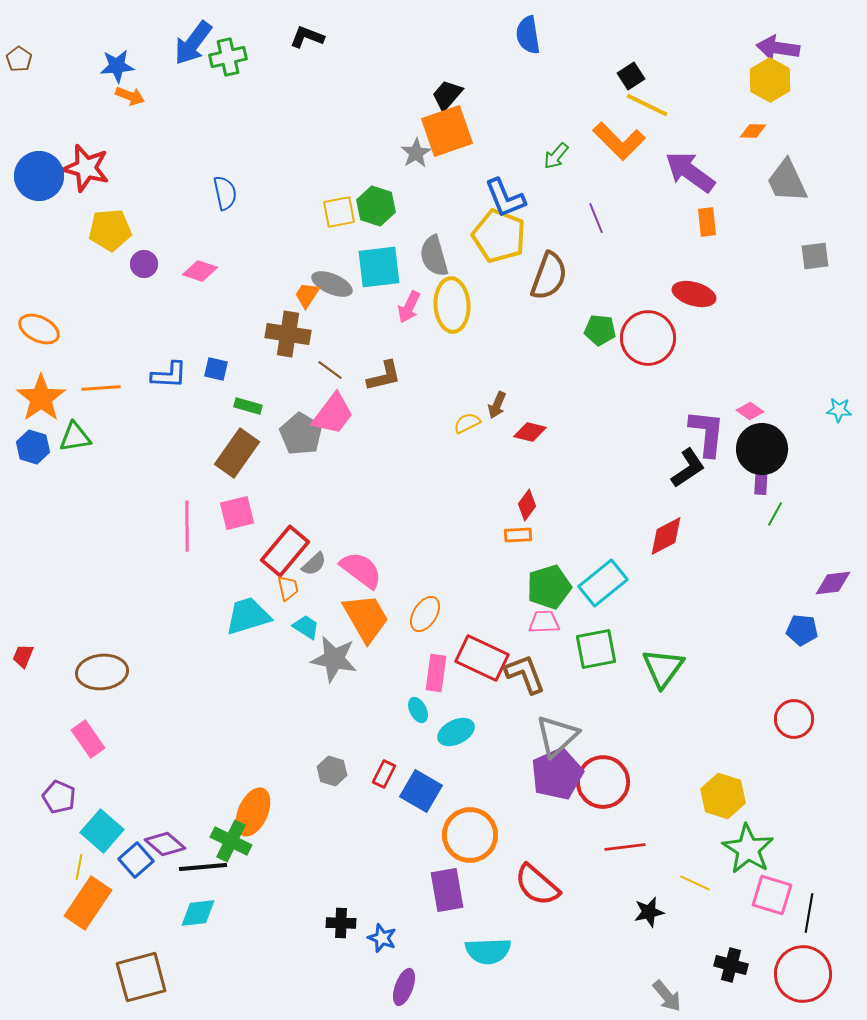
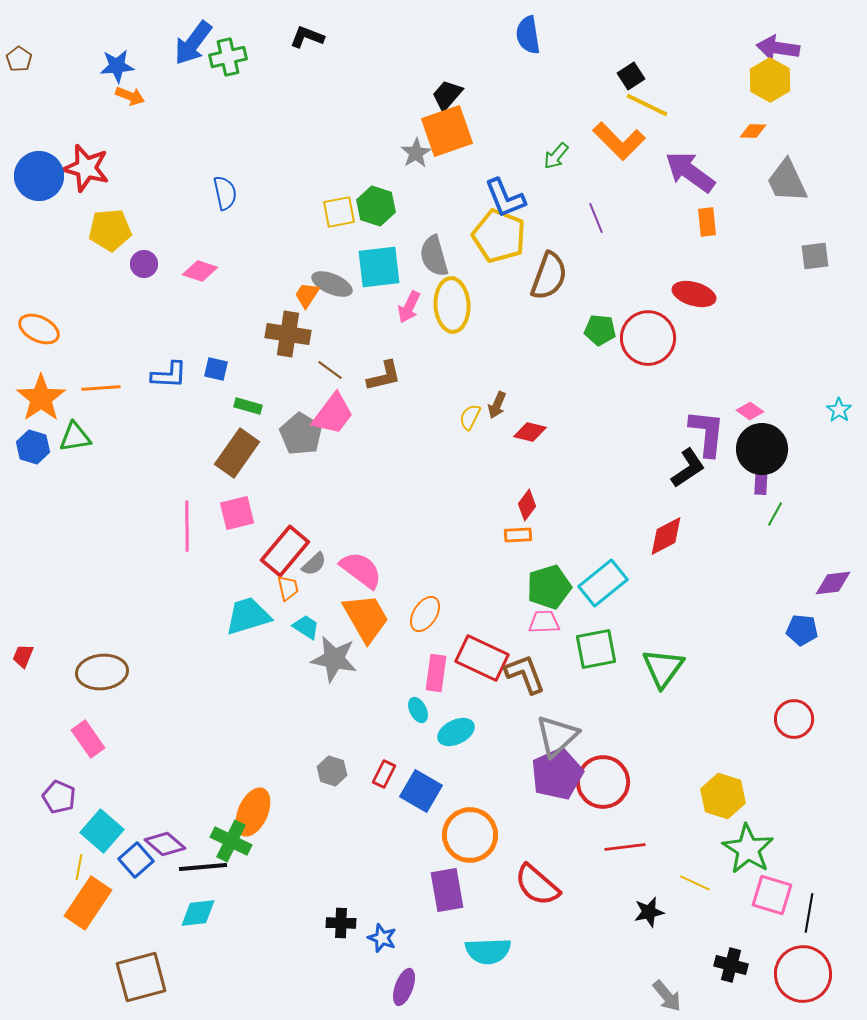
cyan star at (839, 410): rotated 30 degrees clockwise
yellow semicircle at (467, 423): moved 3 px right, 6 px up; rotated 36 degrees counterclockwise
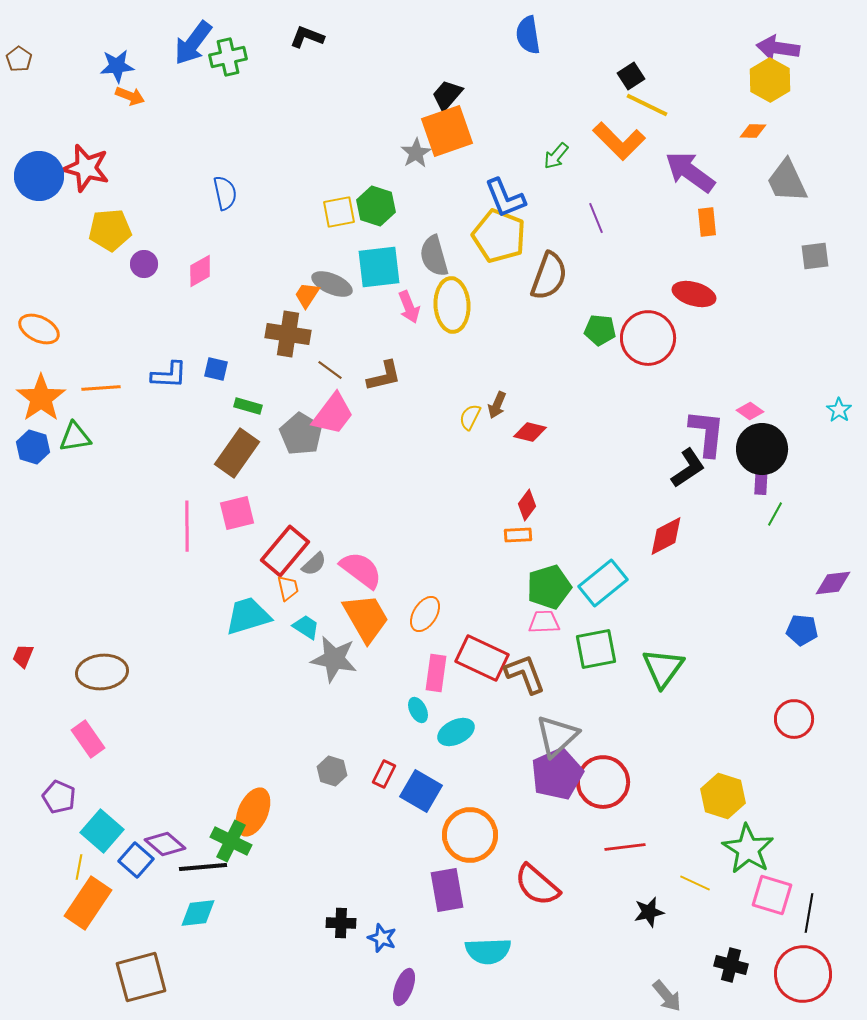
pink diamond at (200, 271): rotated 48 degrees counterclockwise
pink arrow at (409, 307): rotated 48 degrees counterclockwise
blue square at (136, 860): rotated 8 degrees counterclockwise
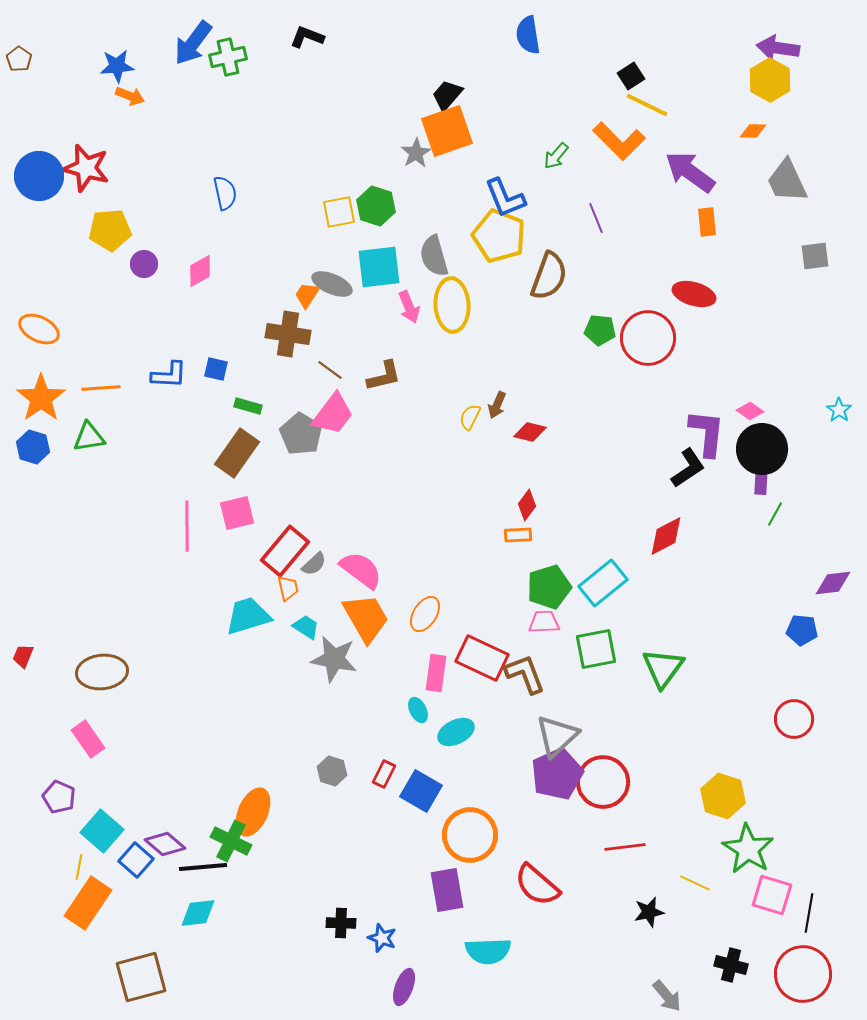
green triangle at (75, 437): moved 14 px right
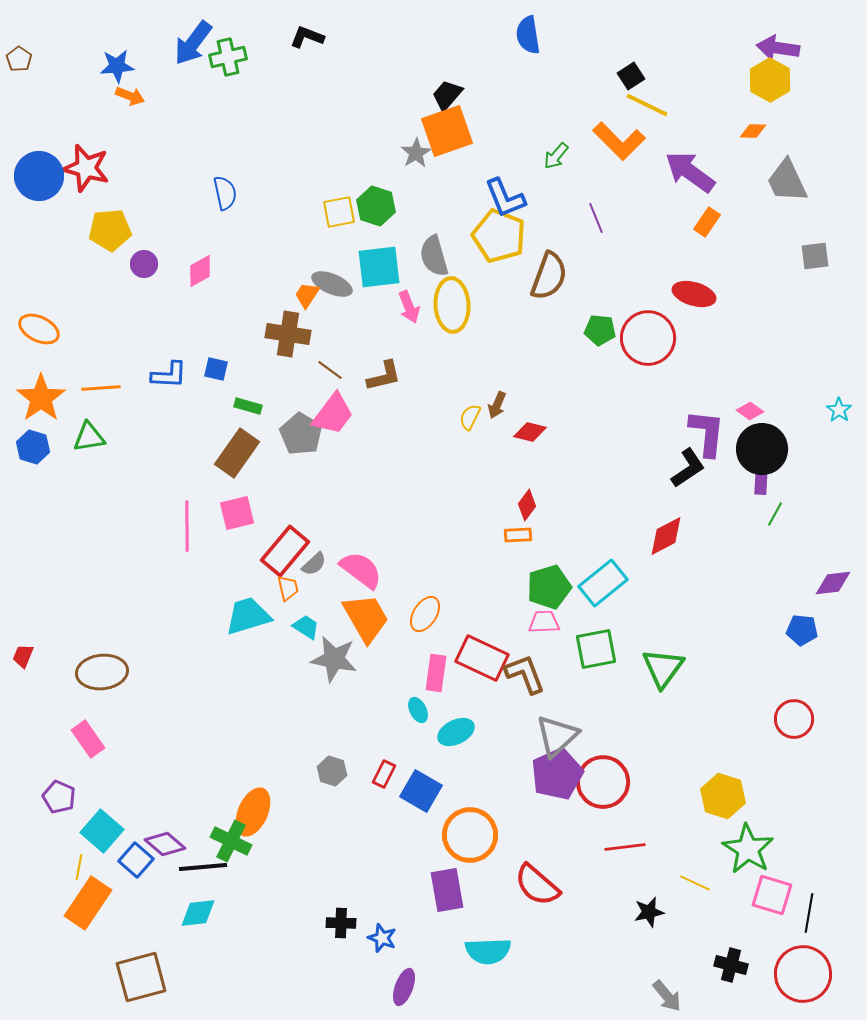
orange rectangle at (707, 222): rotated 40 degrees clockwise
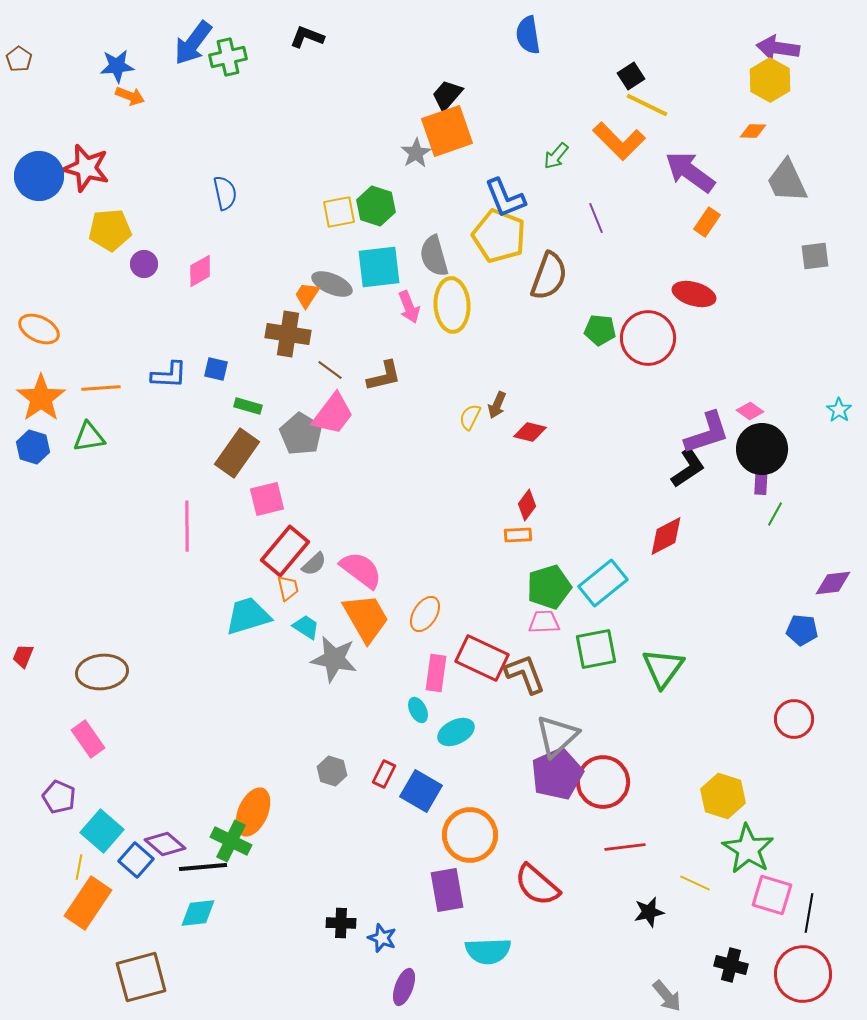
purple L-shape at (707, 433): rotated 66 degrees clockwise
pink square at (237, 513): moved 30 px right, 14 px up
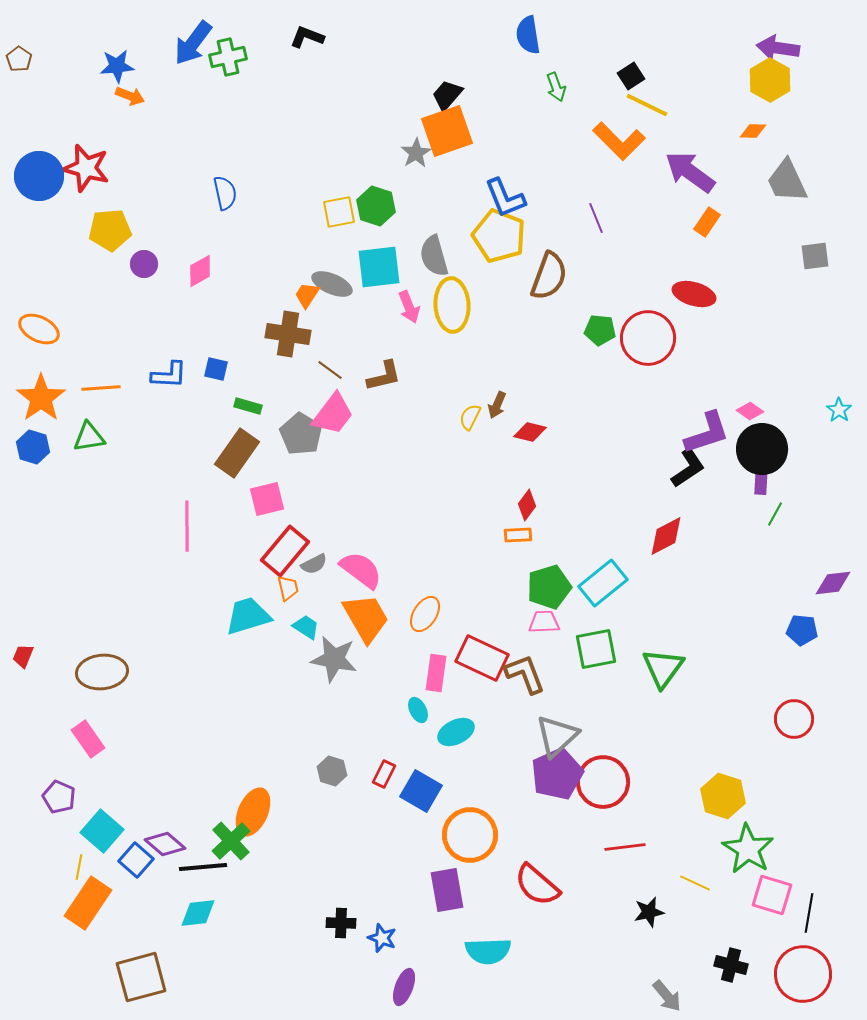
green arrow at (556, 156): moved 69 px up; rotated 60 degrees counterclockwise
gray semicircle at (314, 564): rotated 16 degrees clockwise
green cross at (231, 841): rotated 21 degrees clockwise
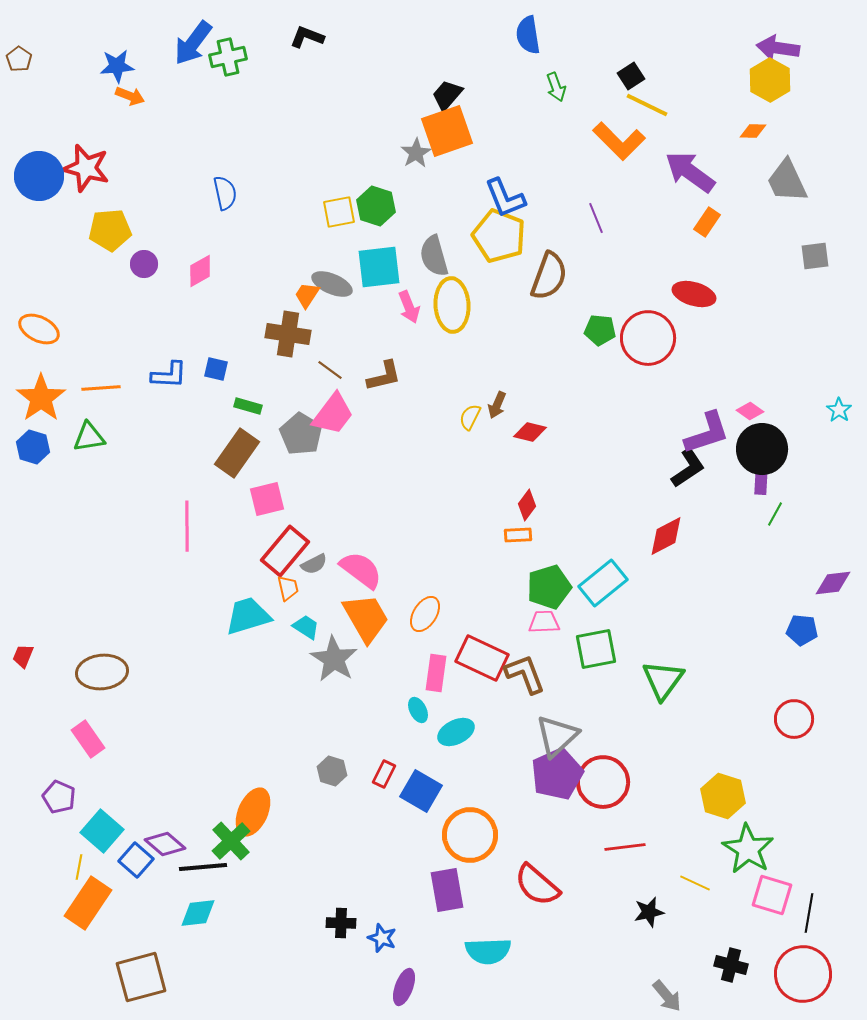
gray star at (334, 659): rotated 21 degrees clockwise
green triangle at (663, 668): moved 12 px down
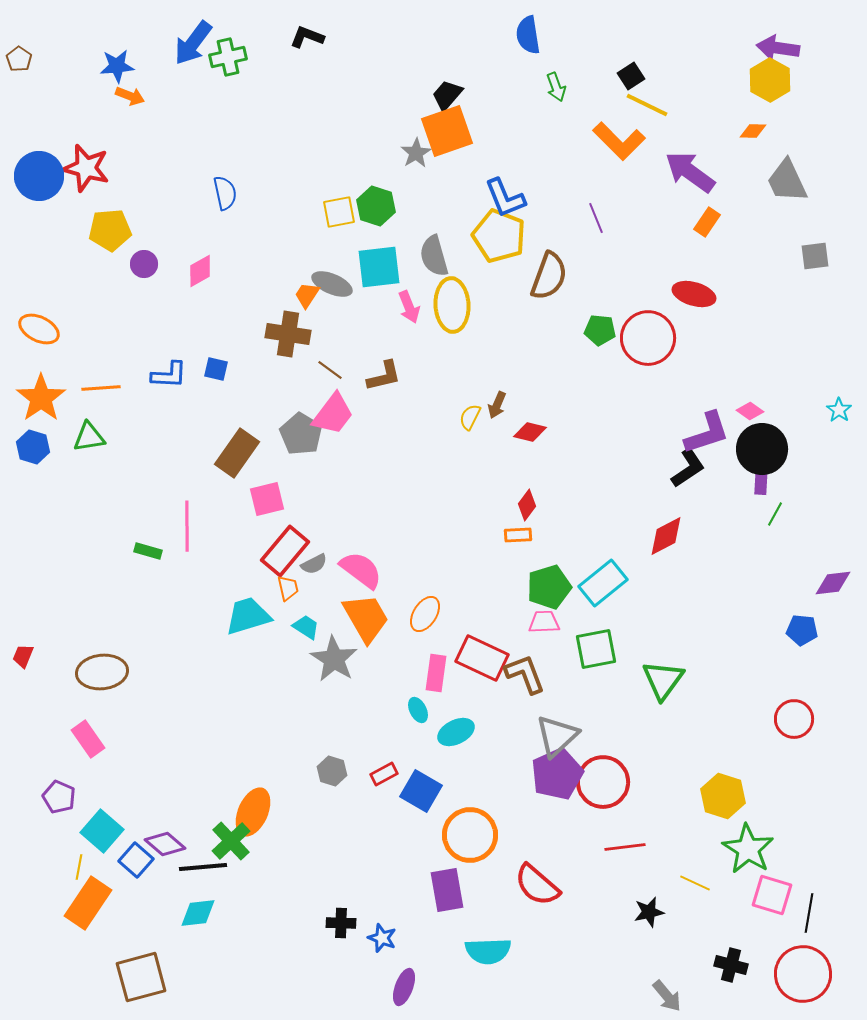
green rectangle at (248, 406): moved 100 px left, 145 px down
red rectangle at (384, 774): rotated 36 degrees clockwise
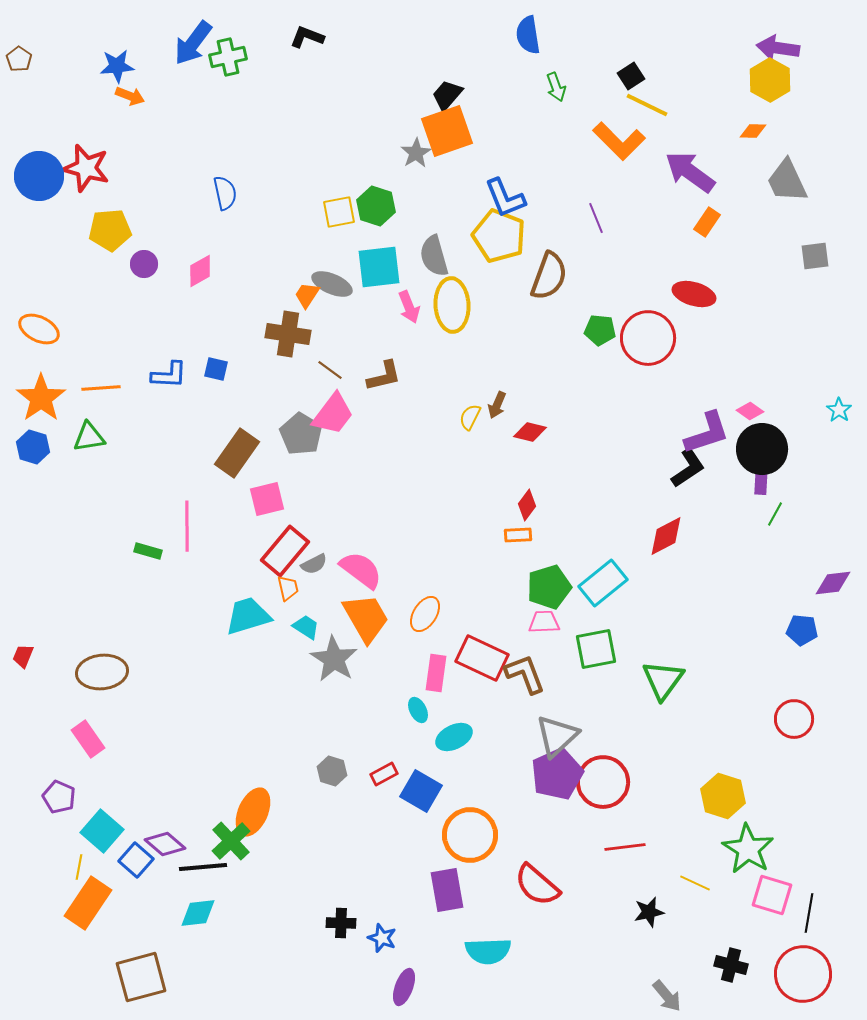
cyan ellipse at (456, 732): moved 2 px left, 5 px down
